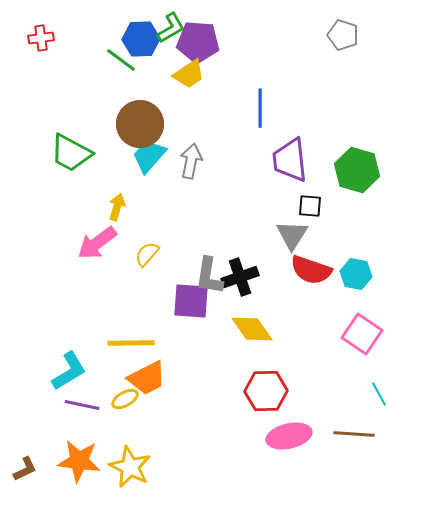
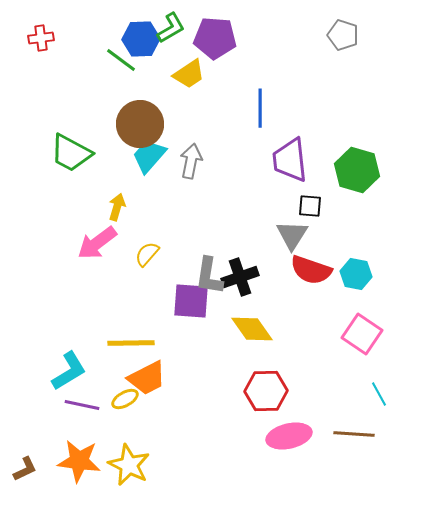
purple pentagon: moved 17 px right, 4 px up
yellow star: moved 1 px left, 2 px up
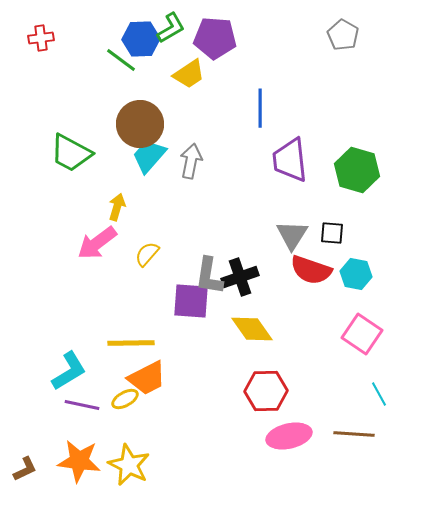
gray pentagon: rotated 12 degrees clockwise
black square: moved 22 px right, 27 px down
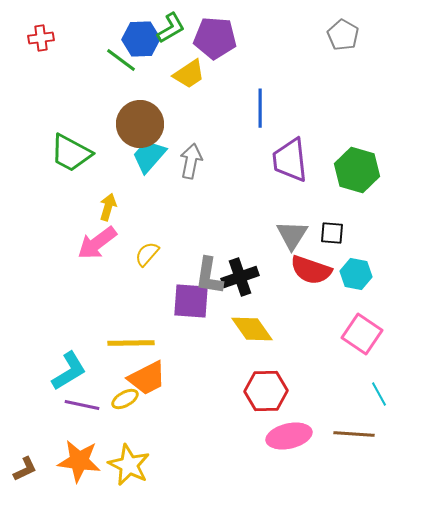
yellow arrow: moved 9 px left
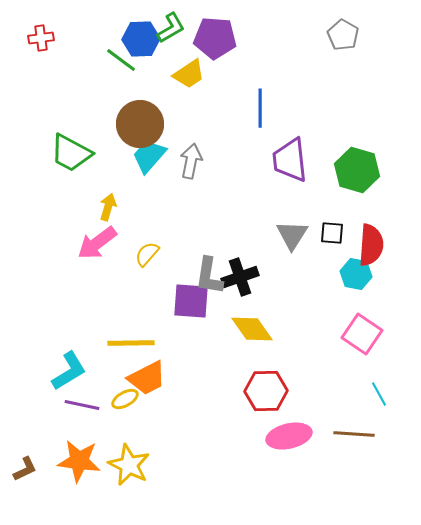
red semicircle: moved 60 px right, 25 px up; rotated 105 degrees counterclockwise
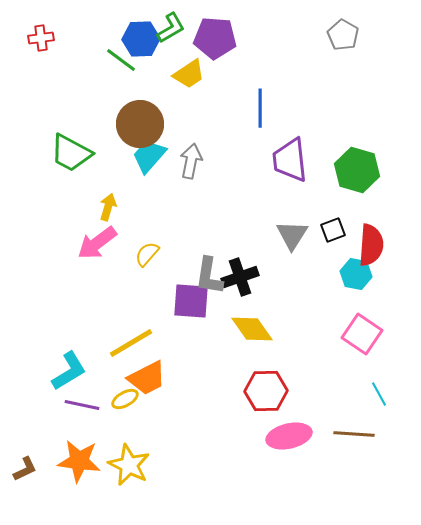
black square: moved 1 px right, 3 px up; rotated 25 degrees counterclockwise
yellow line: rotated 30 degrees counterclockwise
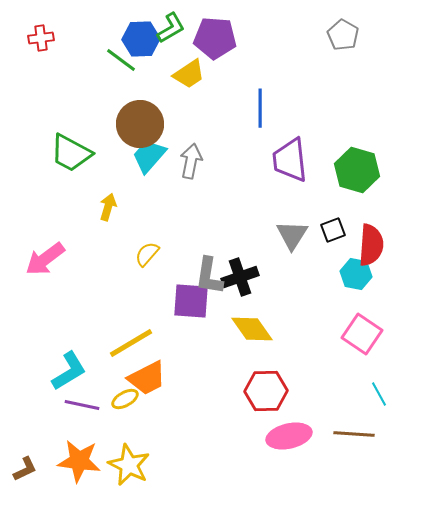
pink arrow: moved 52 px left, 16 px down
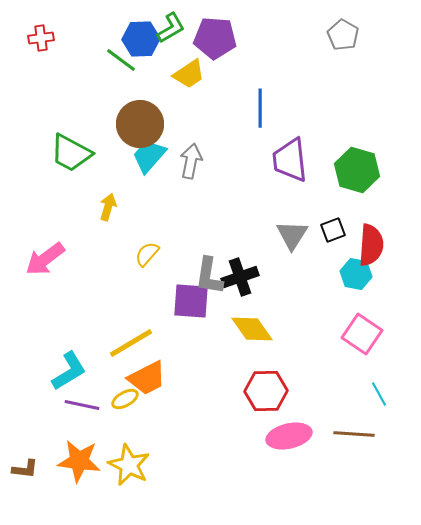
brown L-shape: rotated 32 degrees clockwise
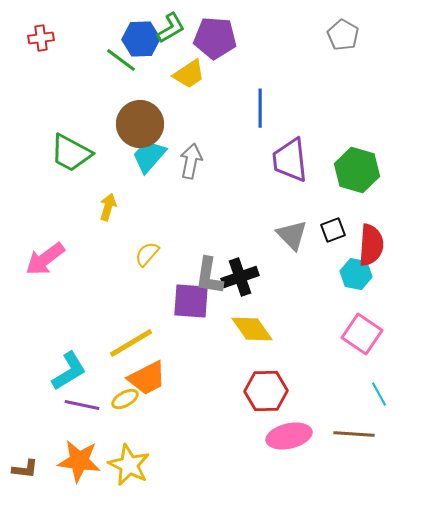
gray triangle: rotated 16 degrees counterclockwise
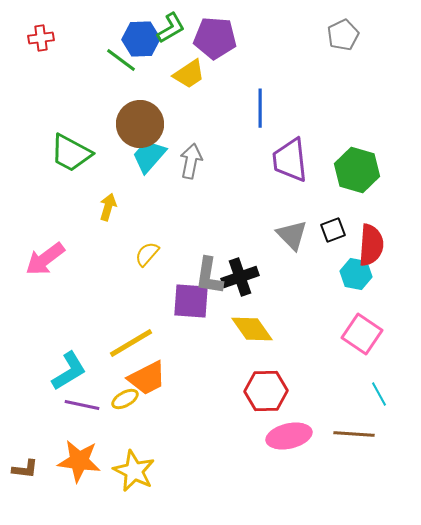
gray pentagon: rotated 16 degrees clockwise
yellow star: moved 5 px right, 6 px down
